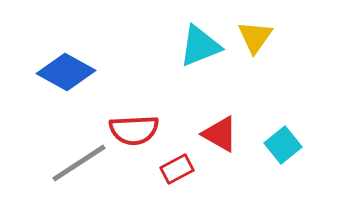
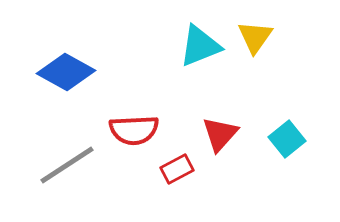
red triangle: rotated 42 degrees clockwise
cyan square: moved 4 px right, 6 px up
gray line: moved 12 px left, 2 px down
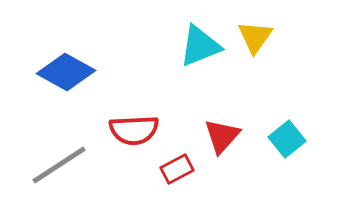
red triangle: moved 2 px right, 2 px down
gray line: moved 8 px left
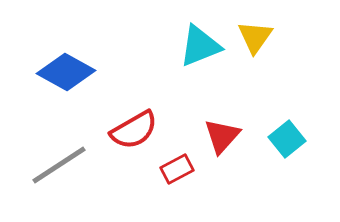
red semicircle: rotated 27 degrees counterclockwise
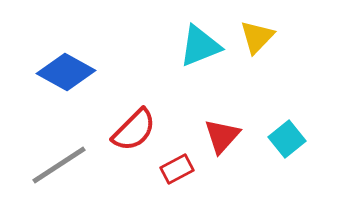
yellow triangle: moved 2 px right; rotated 9 degrees clockwise
red semicircle: rotated 15 degrees counterclockwise
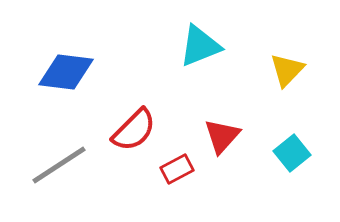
yellow triangle: moved 30 px right, 33 px down
blue diamond: rotated 22 degrees counterclockwise
cyan square: moved 5 px right, 14 px down
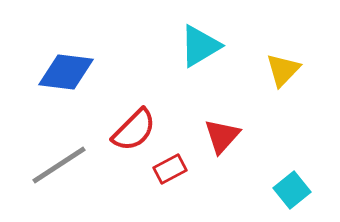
cyan triangle: rotated 9 degrees counterclockwise
yellow triangle: moved 4 px left
cyan square: moved 37 px down
red rectangle: moved 7 px left
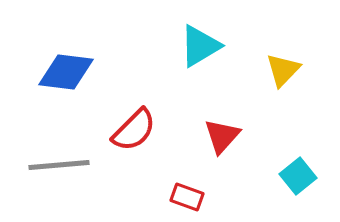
gray line: rotated 28 degrees clockwise
red rectangle: moved 17 px right, 28 px down; rotated 48 degrees clockwise
cyan square: moved 6 px right, 14 px up
